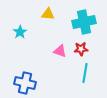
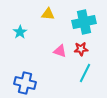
cyan line: rotated 18 degrees clockwise
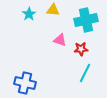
yellow triangle: moved 5 px right, 4 px up
cyan cross: moved 2 px right, 2 px up
cyan star: moved 9 px right, 18 px up
pink triangle: moved 11 px up
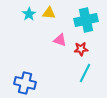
yellow triangle: moved 4 px left, 3 px down
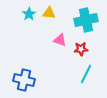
cyan line: moved 1 px right, 1 px down
blue cross: moved 1 px left, 3 px up
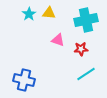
pink triangle: moved 2 px left
cyan line: rotated 30 degrees clockwise
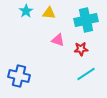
cyan star: moved 3 px left, 3 px up
blue cross: moved 5 px left, 4 px up
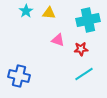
cyan cross: moved 2 px right
cyan line: moved 2 px left
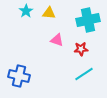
pink triangle: moved 1 px left
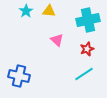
yellow triangle: moved 2 px up
pink triangle: rotated 24 degrees clockwise
red star: moved 6 px right; rotated 16 degrees counterclockwise
